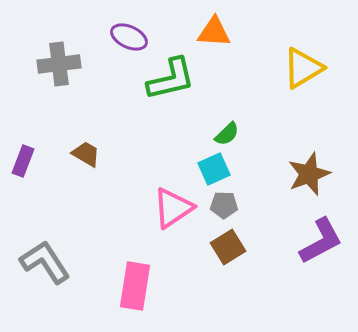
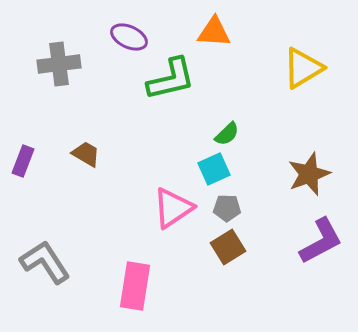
gray pentagon: moved 3 px right, 3 px down
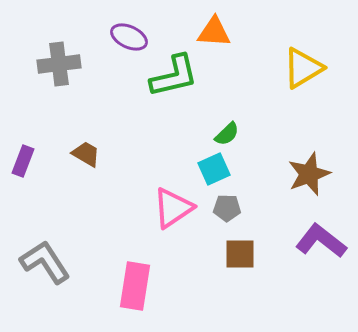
green L-shape: moved 3 px right, 3 px up
purple L-shape: rotated 114 degrees counterclockwise
brown square: moved 12 px right, 7 px down; rotated 32 degrees clockwise
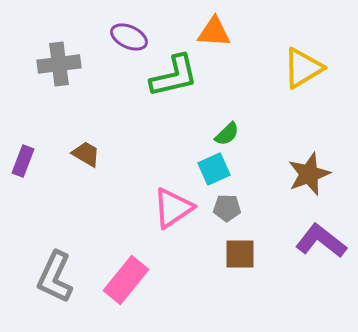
gray L-shape: moved 10 px right, 15 px down; rotated 122 degrees counterclockwise
pink rectangle: moved 9 px left, 6 px up; rotated 30 degrees clockwise
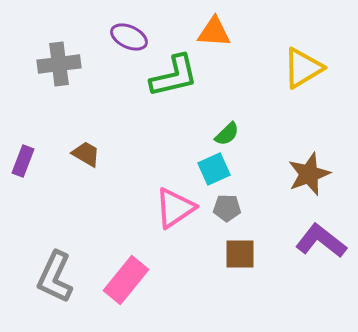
pink triangle: moved 2 px right
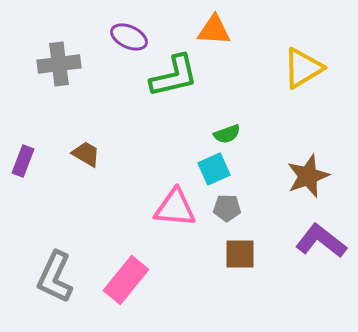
orange triangle: moved 2 px up
green semicircle: rotated 24 degrees clockwise
brown star: moved 1 px left, 2 px down
pink triangle: rotated 39 degrees clockwise
